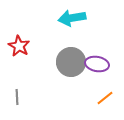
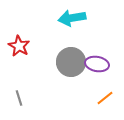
gray line: moved 2 px right, 1 px down; rotated 14 degrees counterclockwise
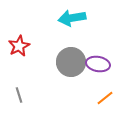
red star: rotated 15 degrees clockwise
purple ellipse: moved 1 px right
gray line: moved 3 px up
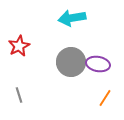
orange line: rotated 18 degrees counterclockwise
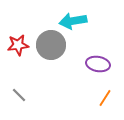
cyan arrow: moved 1 px right, 3 px down
red star: moved 1 px left, 1 px up; rotated 20 degrees clockwise
gray circle: moved 20 px left, 17 px up
gray line: rotated 28 degrees counterclockwise
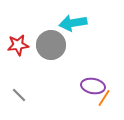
cyan arrow: moved 2 px down
purple ellipse: moved 5 px left, 22 px down
orange line: moved 1 px left
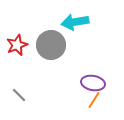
cyan arrow: moved 2 px right, 1 px up
red star: moved 1 px left; rotated 15 degrees counterclockwise
purple ellipse: moved 3 px up
orange line: moved 10 px left, 2 px down
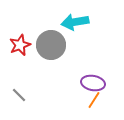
red star: moved 3 px right
